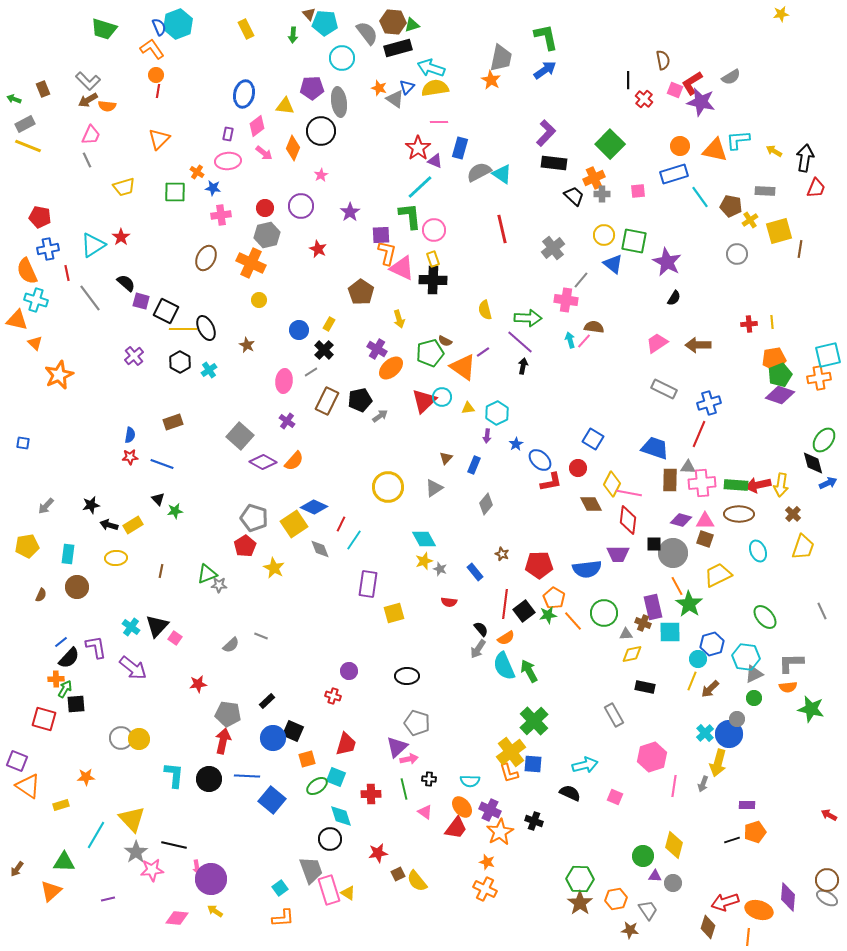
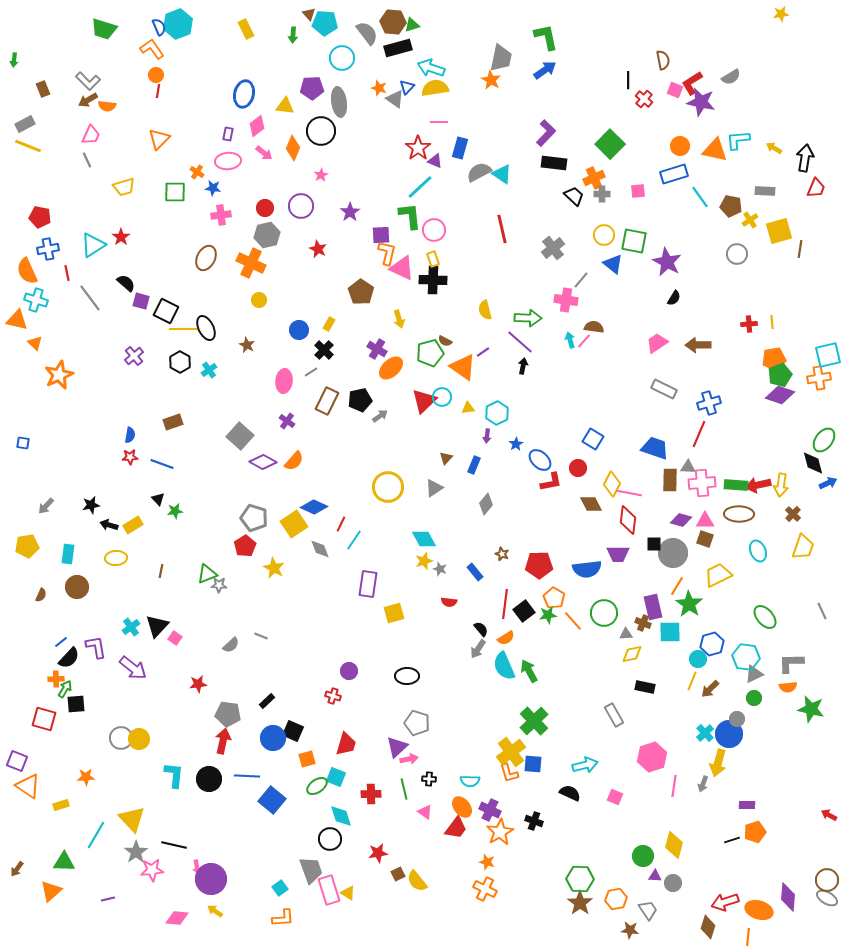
green arrow at (14, 99): moved 39 px up; rotated 104 degrees counterclockwise
yellow arrow at (774, 151): moved 3 px up
orange line at (677, 586): rotated 60 degrees clockwise
cyan cross at (131, 627): rotated 18 degrees clockwise
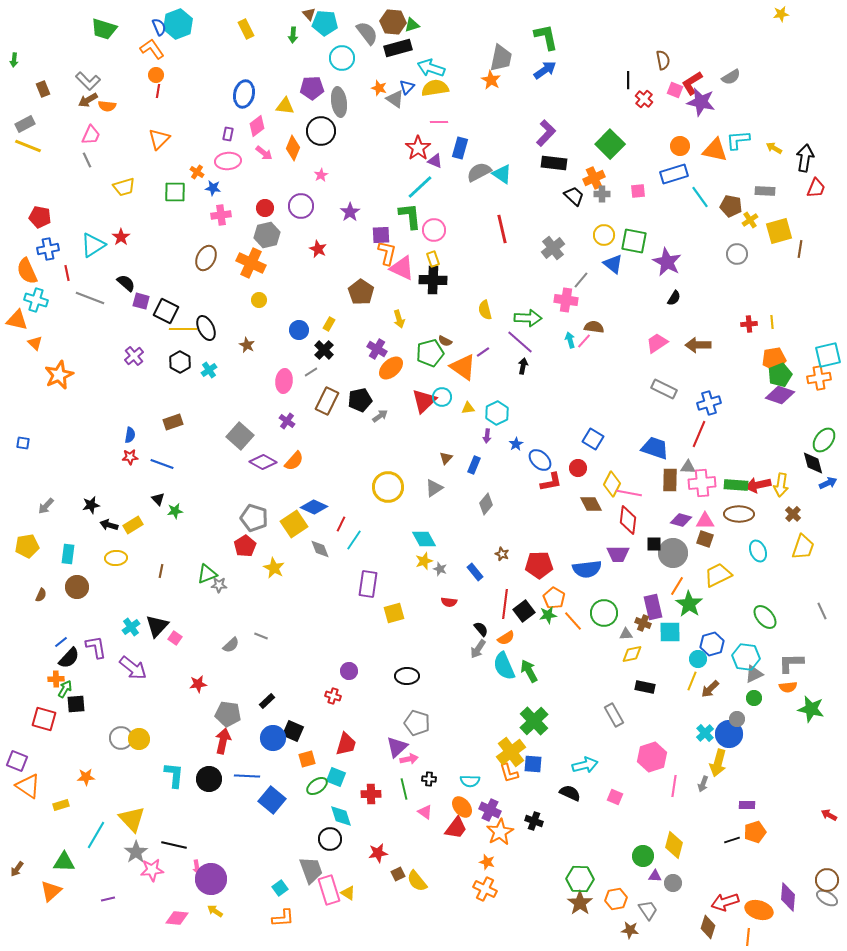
gray line at (90, 298): rotated 32 degrees counterclockwise
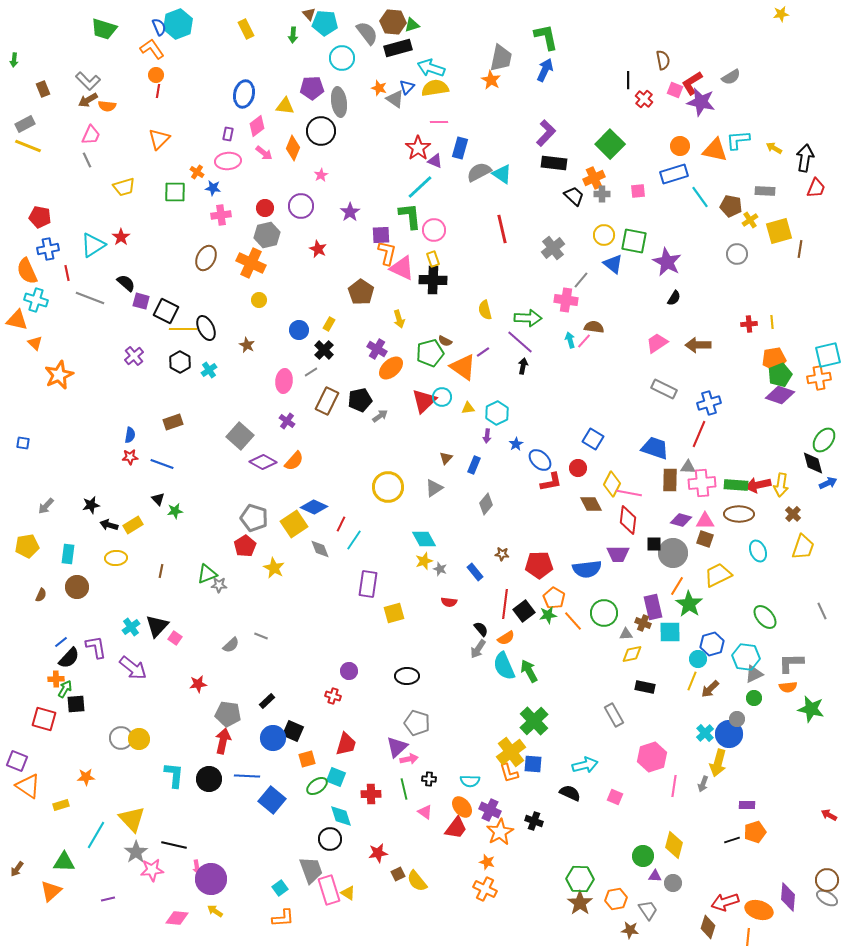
blue arrow at (545, 70): rotated 30 degrees counterclockwise
brown star at (502, 554): rotated 16 degrees counterclockwise
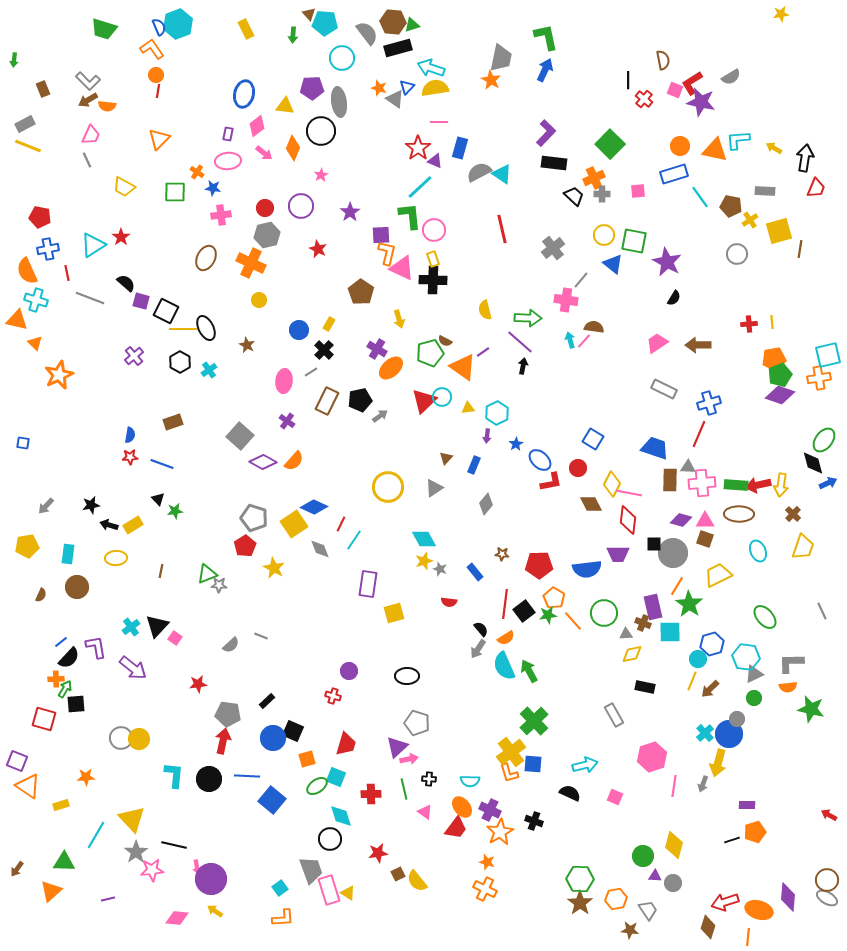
yellow trapezoid at (124, 187): rotated 45 degrees clockwise
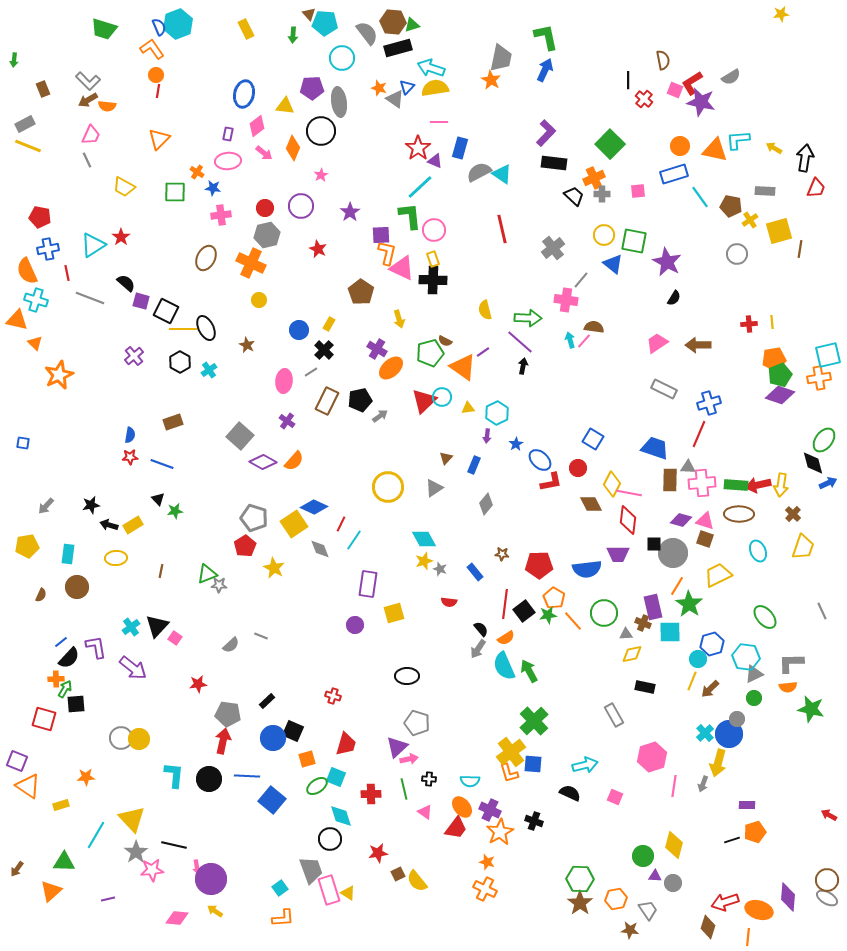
pink triangle at (705, 521): rotated 18 degrees clockwise
purple circle at (349, 671): moved 6 px right, 46 px up
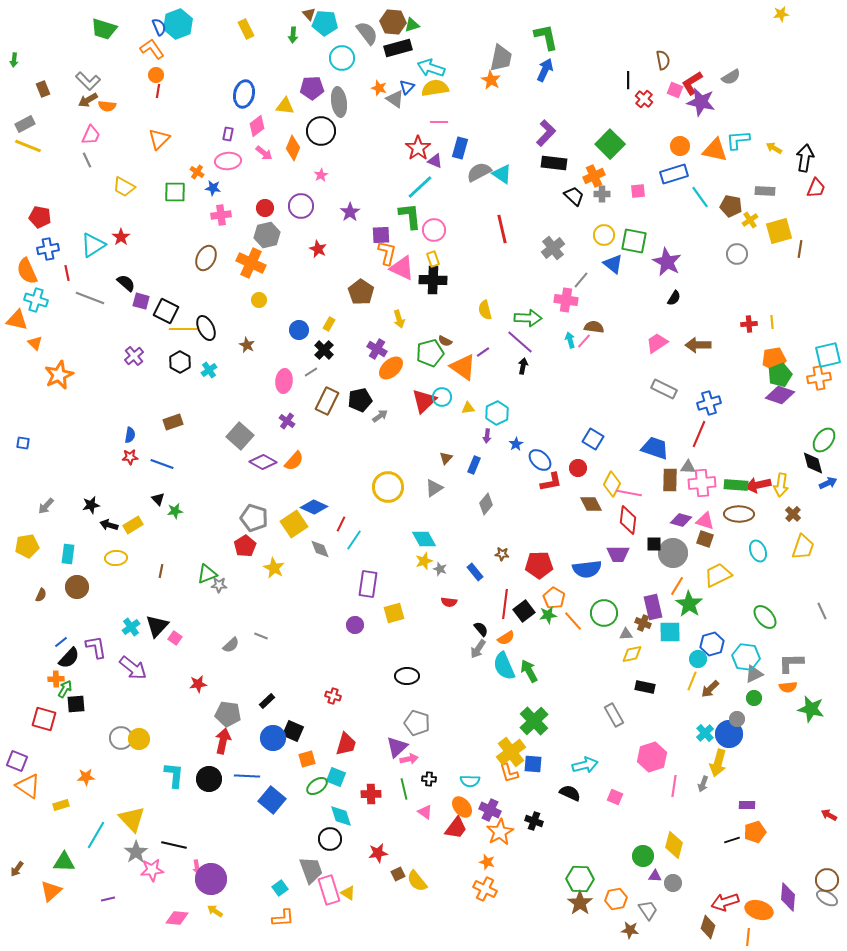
orange cross at (594, 178): moved 2 px up
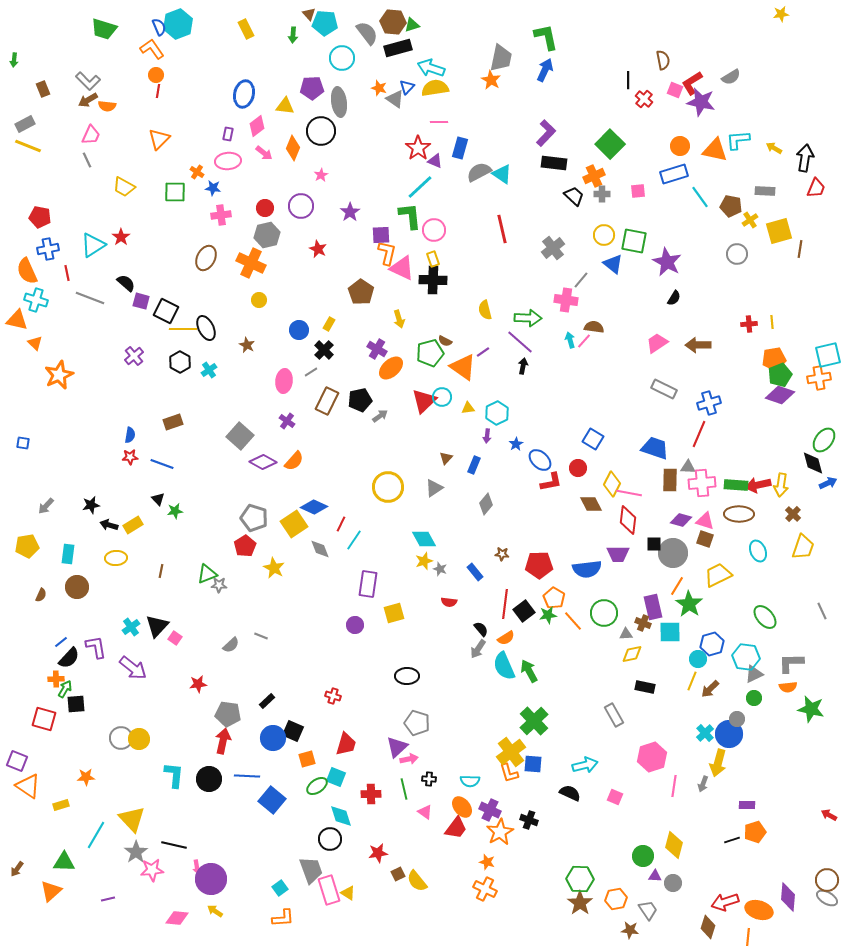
black cross at (534, 821): moved 5 px left, 1 px up
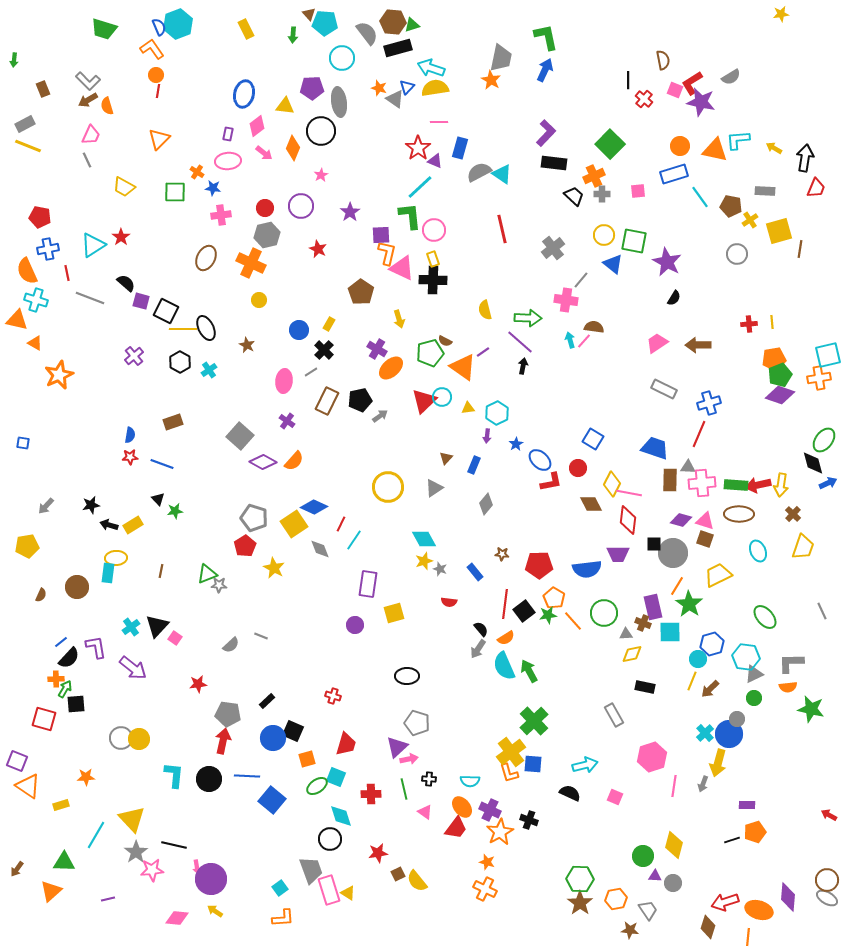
orange semicircle at (107, 106): rotated 66 degrees clockwise
orange triangle at (35, 343): rotated 14 degrees counterclockwise
cyan rectangle at (68, 554): moved 40 px right, 19 px down
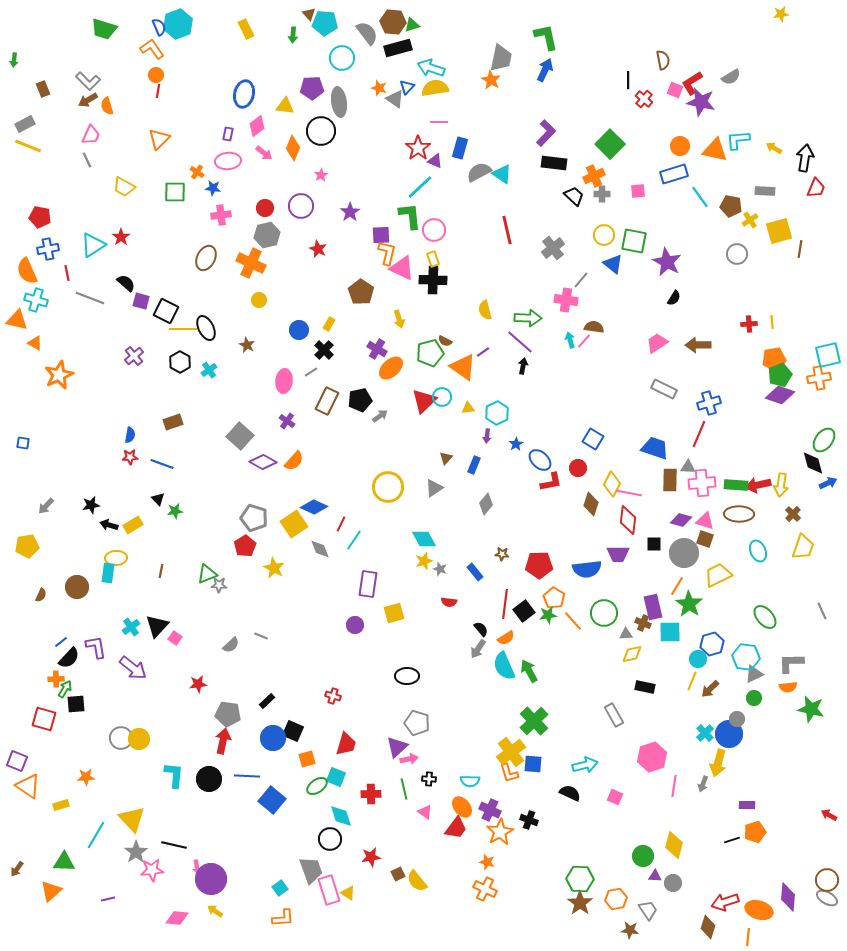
red line at (502, 229): moved 5 px right, 1 px down
brown diamond at (591, 504): rotated 45 degrees clockwise
gray circle at (673, 553): moved 11 px right
red star at (378, 853): moved 7 px left, 4 px down
